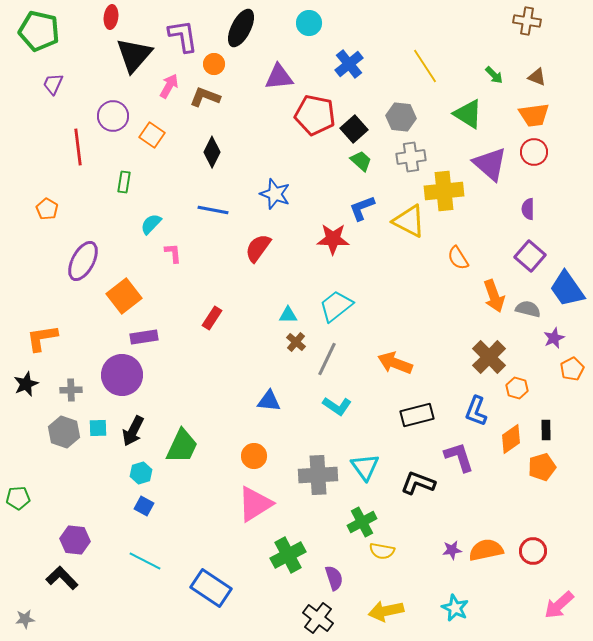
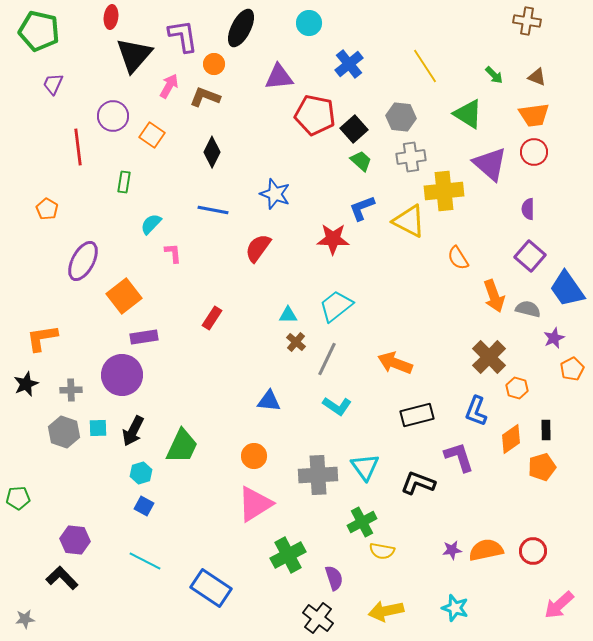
cyan star at (455, 608): rotated 8 degrees counterclockwise
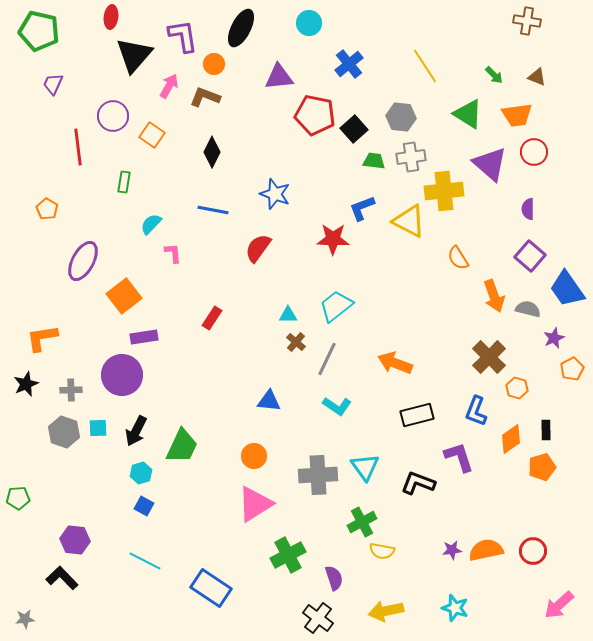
orange trapezoid at (534, 115): moved 17 px left
green trapezoid at (361, 161): moved 13 px right; rotated 35 degrees counterclockwise
black arrow at (133, 431): moved 3 px right
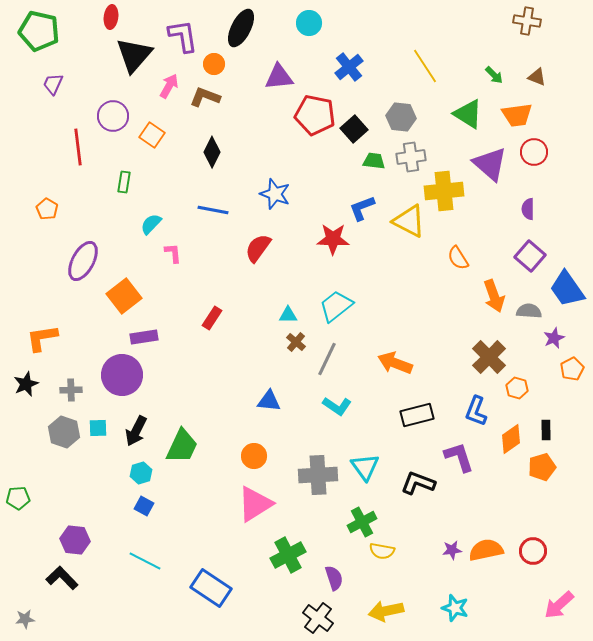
blue cross at (349, 64): moved 3 px down
gray semicircle at (528, 309): moved 1 px right, 2 px down; rotated 10 degrees counterclockwise
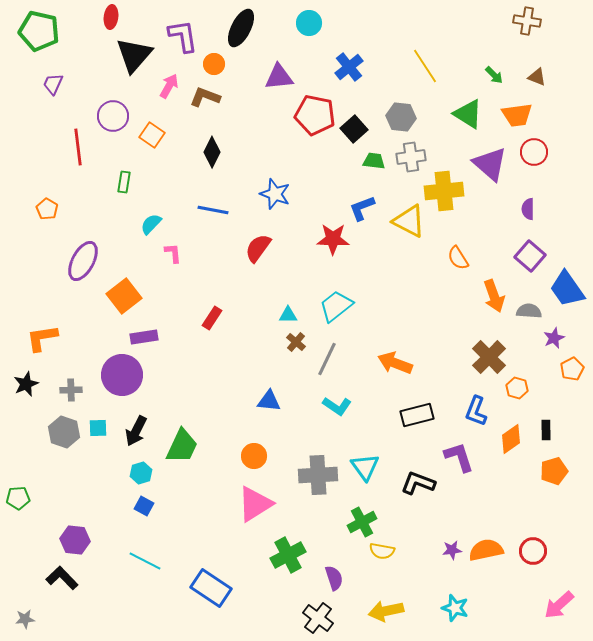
orange pentagon at (542, 467): moved 12 px right, 4 px down
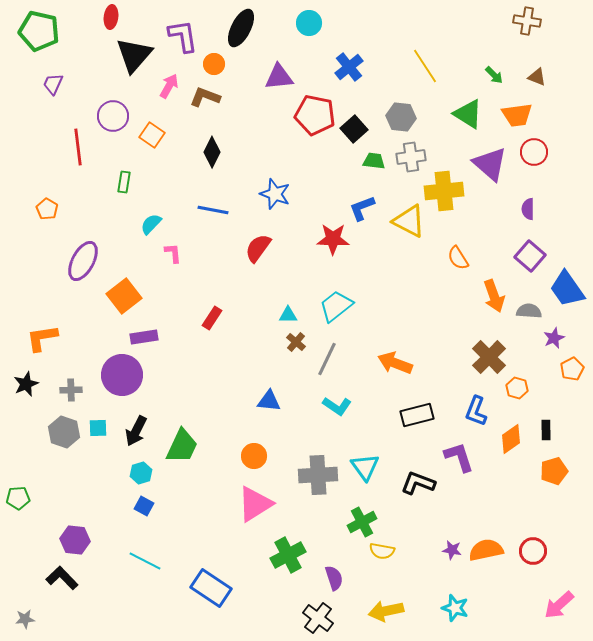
purple star at (452, 550): rotated 18 degrees clockwise
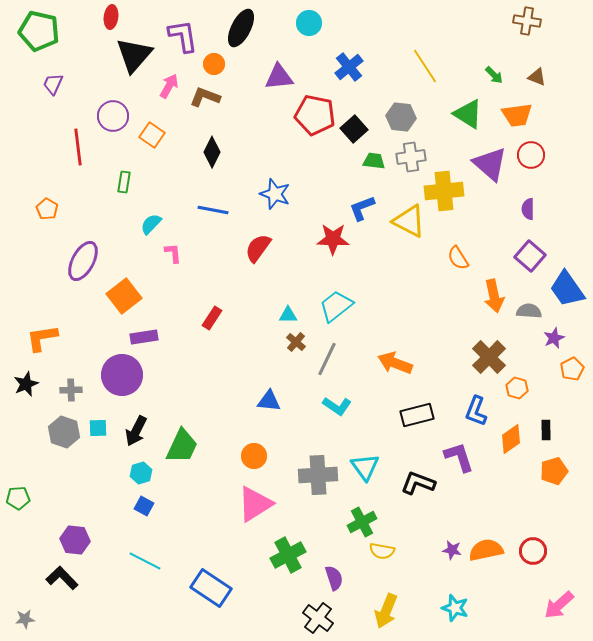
red circle at (534, 152): moved 3 px left, 3 px down
orange arrow at (494, 296): rotated 8 degrees clockwise
yellow arrow at (386, 611): rotated 56 degrees counterclockwise
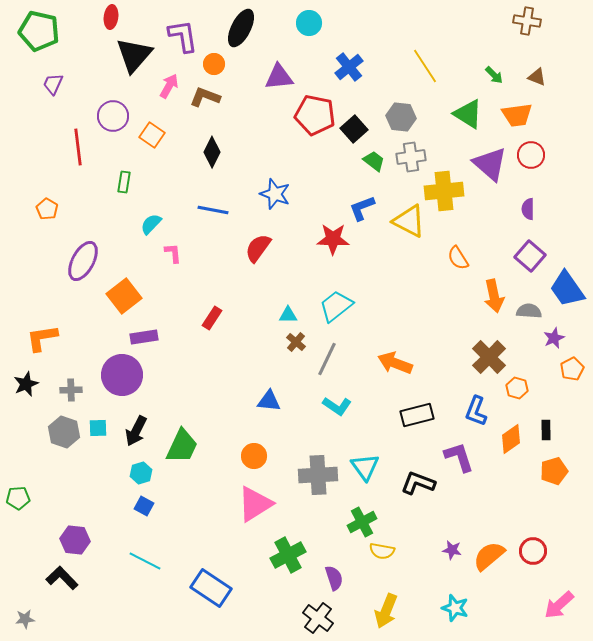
green trapezoid at (374, 161): rotated 30 degrees clockwise
orange semicircle at (486, 550): moved 3 px right, 6 px down; rotated 28 degrees counterclockwise
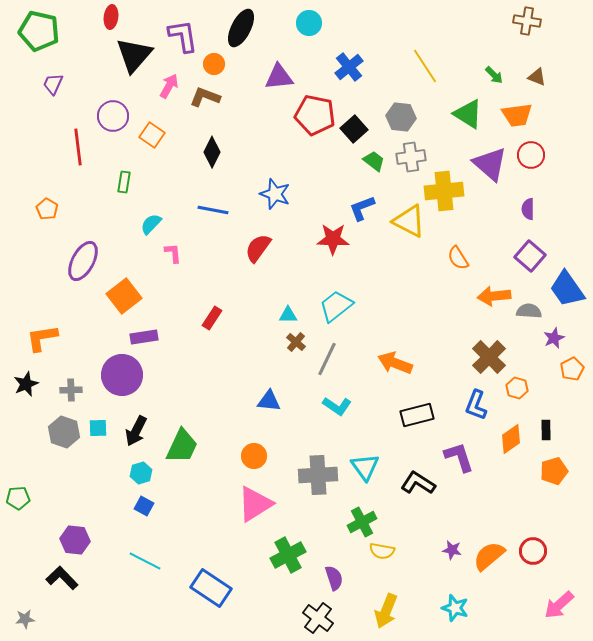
orange arrow at (494, 296): rotated 96 degrees clockwise
blue L-shape at (476, 411): moved 6 px up
black L-shape at (418, 483): rotated 12 degrees clockwise
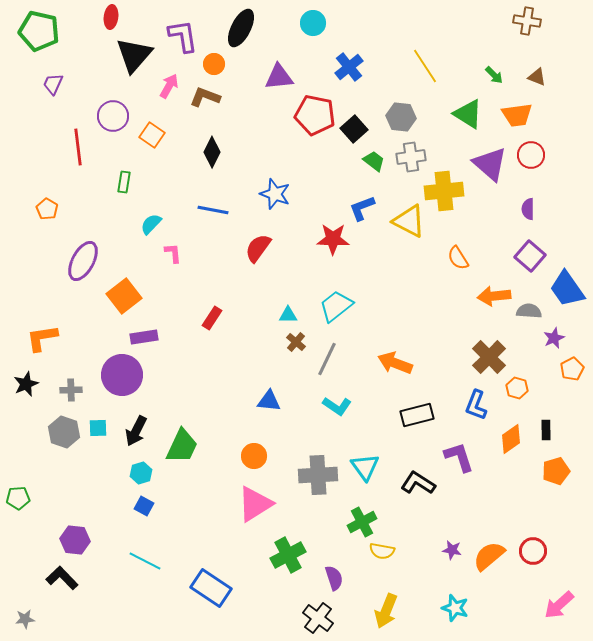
cyan circle at (309, 23): moved 4 px right
orange pentagon at (554, 471): moved 2 px right
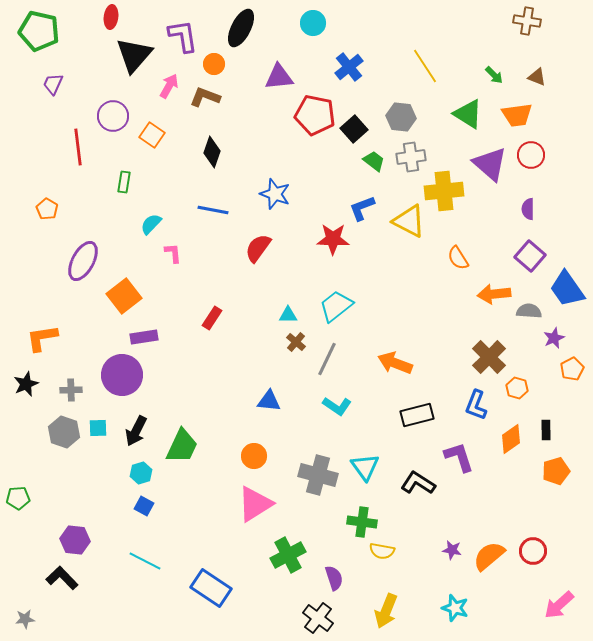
black diamond at (212, 152): rotated 8 degrees counterclockwise
orange arrow at (494, 296): moved 2 px up
gray cross at (318, 475): rotated 18 degrees clockwise
green cross at (362, 522): rotated 36 degrees clockwise
